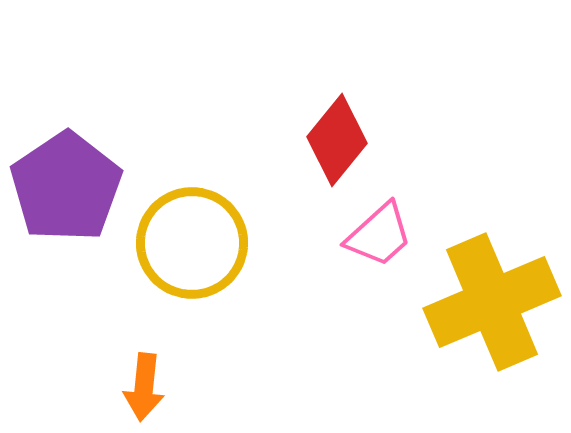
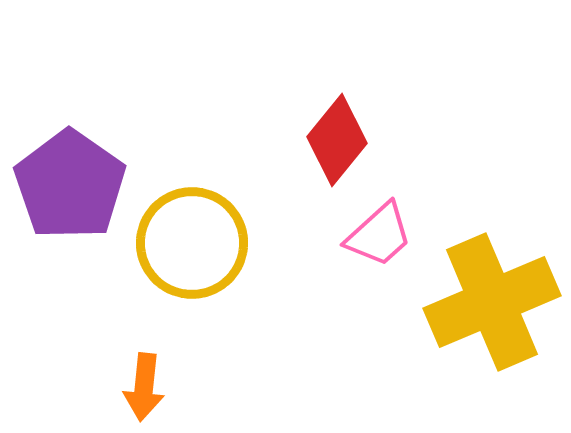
purple pentagon: moved 4 px right, 2 px up; rotated 3 degrees counterclockwise
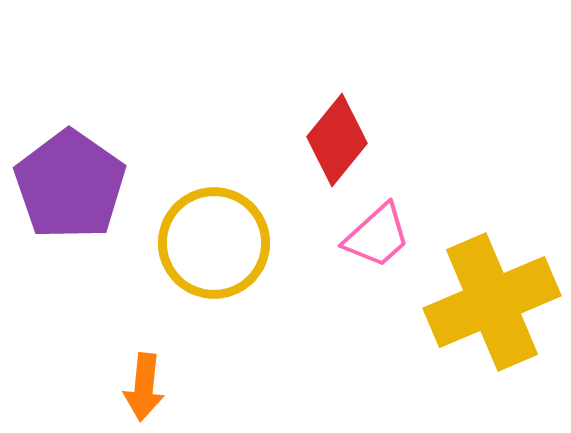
pink trapezoid: moved 2 px left, 1 px down
yellow circle: moved 22 px right
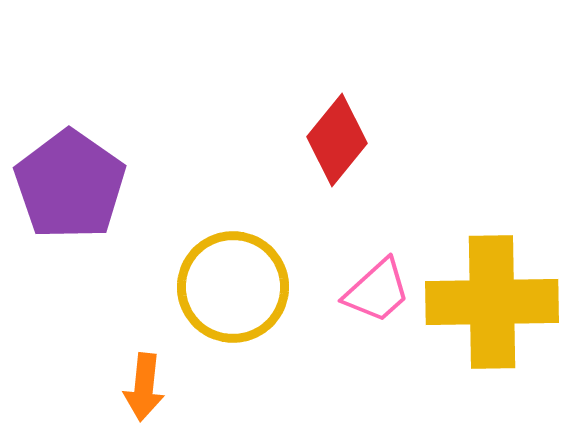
pink trapezoid: moved 55 px down
yellow circle: moved 19 px right, 44 px down
yellow cross: rotated 22 degrees clockwise
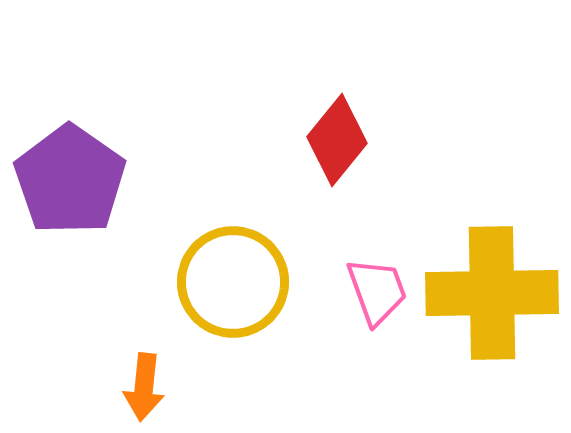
purple pentagon: moved 5 px up
yellow circle: moved 5 px up
pink trapezoid: rotated 68 degrees counterclockwise
yellow cross: moved 9 px up
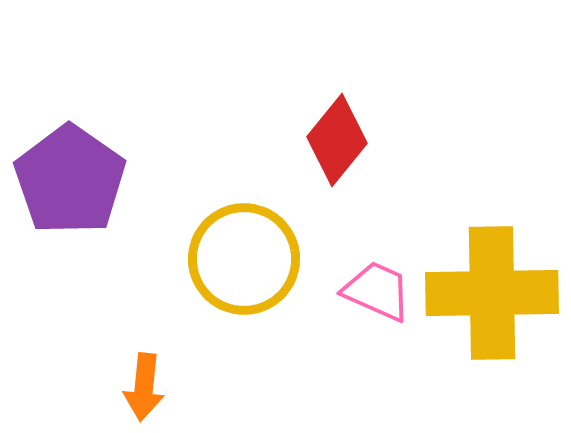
yellow circle: moved 11 px right, 23 px up
pink trapezoid: rotated 46 degrees counterclockwise
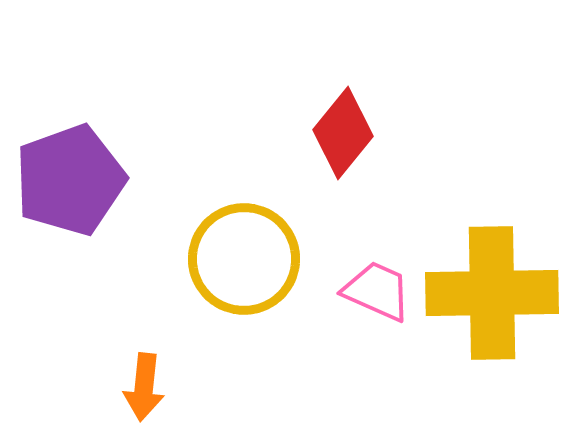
red diamond: moved 6 px right, 7 px up
purple pentagon: rotated 17 degrees clockwise
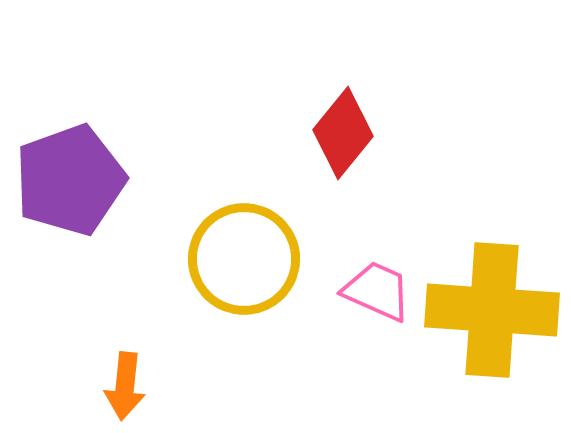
yellow cross: moved 17 px down; rotated 5 degrees clockwise
orange arrow: moved 19 px left, 1 px up
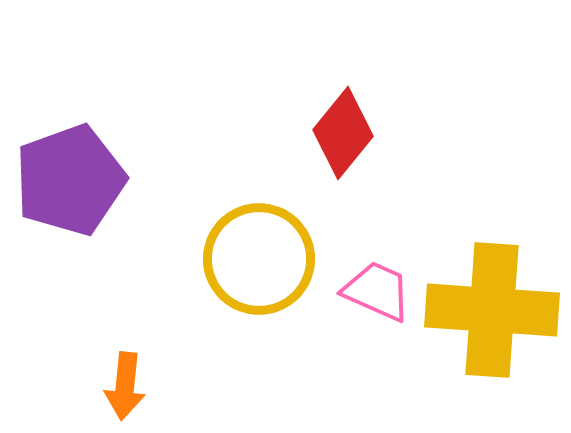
yellow circle: moved 15 px right
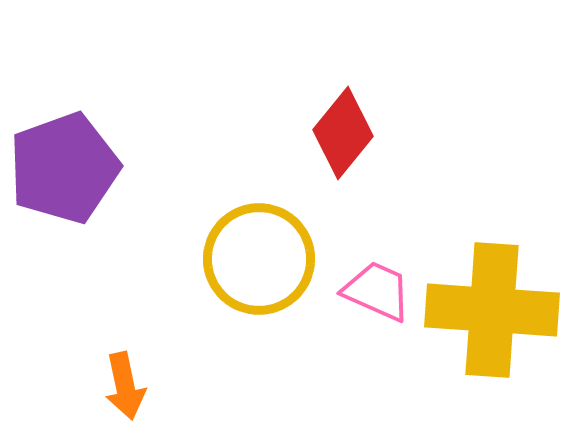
purple pentagon: moved 6 px left, 12 px up
orange arrow: rotated 18 degrees counterclockwise
